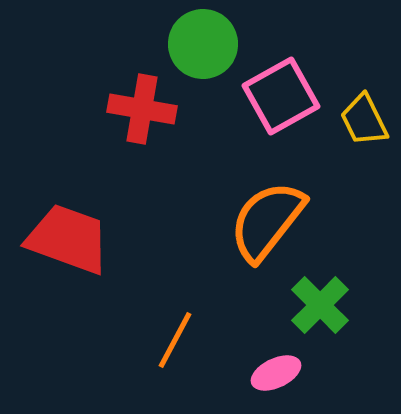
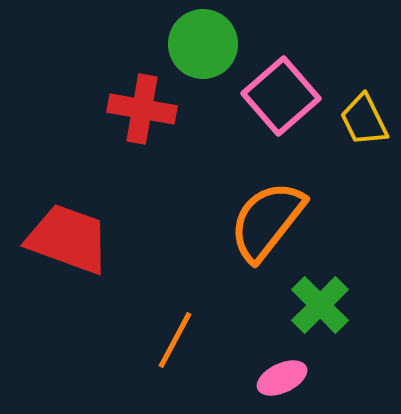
pink square: rotated 12 degrees counterclockwise
pink ellipse: moved 6 px right, 5 px down
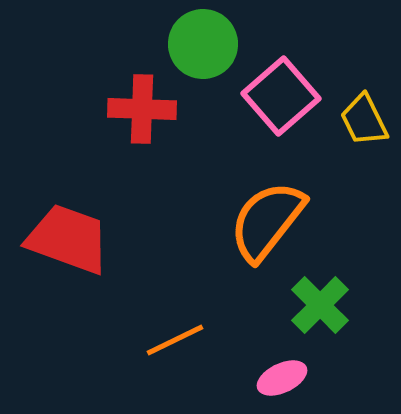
red cross: rotated 8 degrees counterclockwise
orange line: rotated 36 degrees clockwise
